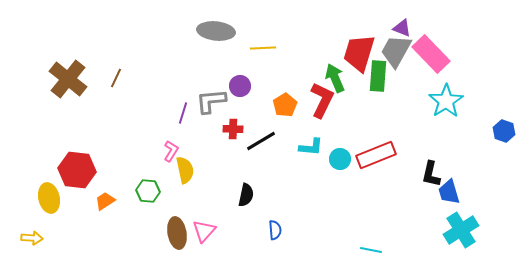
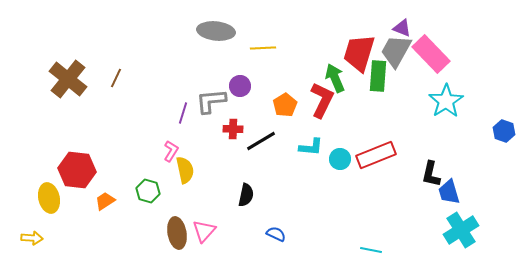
green hexagon: rotated 10 degrees clockwise
blue semicircle: moved 1 px right, 4 px down; rotated 60 degrees counterclockwise
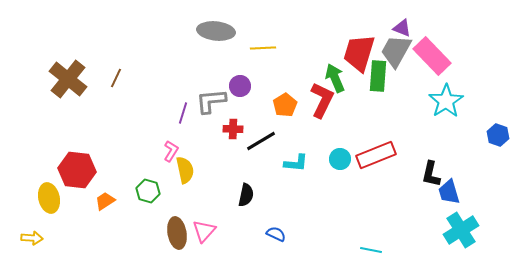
pink rectangle: moved 1 px right, 2 px down
blue hexagon: moved 6 px left, 4 px down
cyan L-shape: moved 15 px left, 16 px down
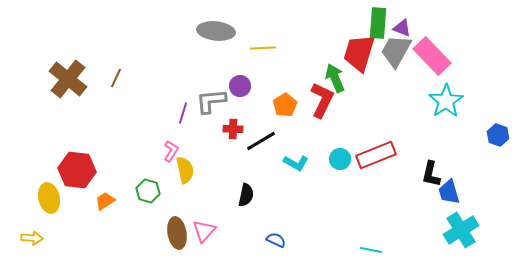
green rectangle: moved 53 px up
cyan L-shape: rotated 25 degrees clockwise
blue semicircle: moved 6 px down
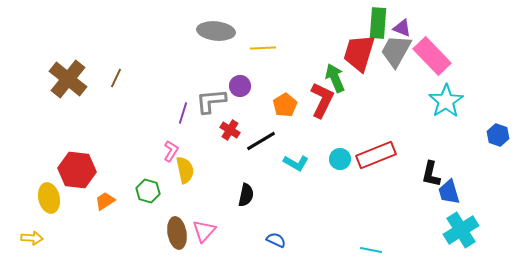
red cross: moved 3 px left, 1 px down; rotated 30 degrees clockwise
